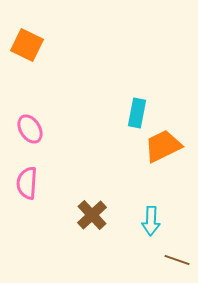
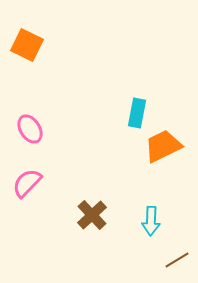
pink semicircle: rotated 40 degrees clockwise
brown line: rotated 50 degrees counterclockwise
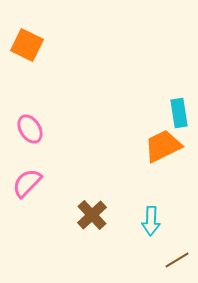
cyan rectangle: moved 42 px right; rotated 20 degrees counterclockwise
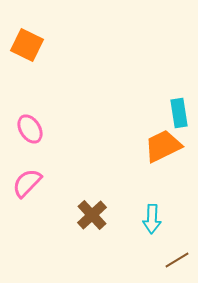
cyan arrow: moved 1 px right, 2 px up
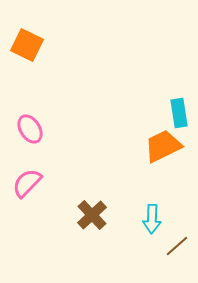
brown line: moved 14 px up; rotated 10 degrees counterclockwise
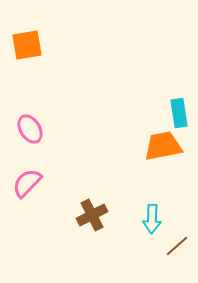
orange square: rotated 36 degrees counterclockwise
orange trapezoid: rotated 15 degrees clockwise
brown cross: rotated 16 degrees clockwise
